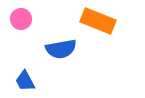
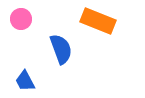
blue semicircle: rotated 100 degrees counterclockwise
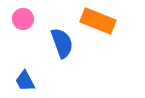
pink circle: moved 2 px right
blue semicircle: moved 1 px right, 6 px up
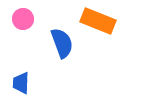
blue trapezoid: moved 4 px left, 2 px down; rotated 30 degrees clockwise
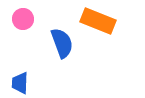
blue trapezoid: moved 1 px left
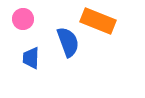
blue semicircle: moved 6 px right, 1 px up
blue trapezoid: moved 11 px right, 25 px up
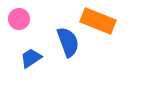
pink circle: moved 4 px left
blue trapezoid: rotated 55 degrees clockwise
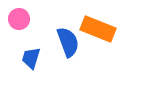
orange rectangle: moved 8 px down
blue trapezoid: rotated 40 degrees counterclockwise
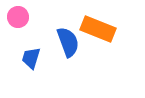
pink circle: moved 1 px left, 2 px up
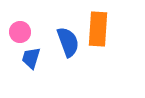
pink circle: moved 2 px right, 15 px down
orange rectangle: rotated 72 degrees clockwise
